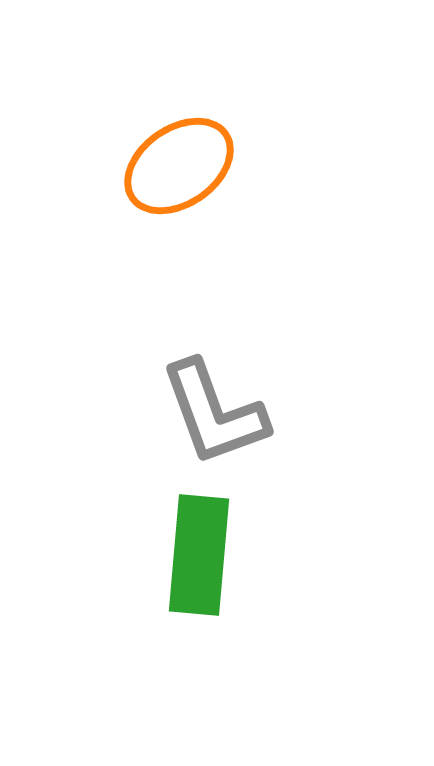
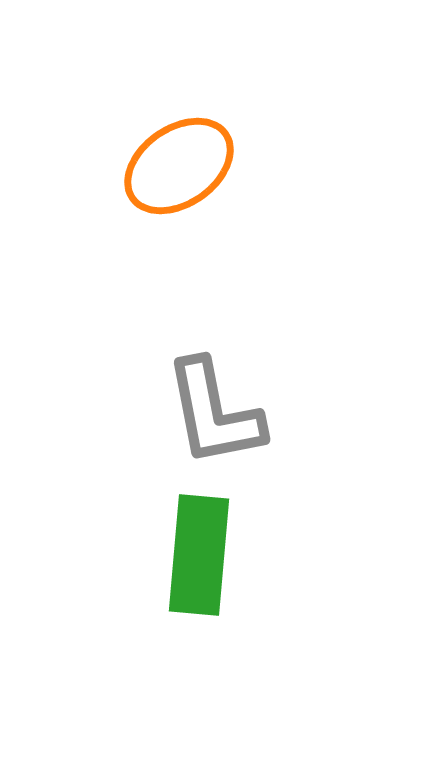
gray L-shape: rotated 9 degrees clockwise
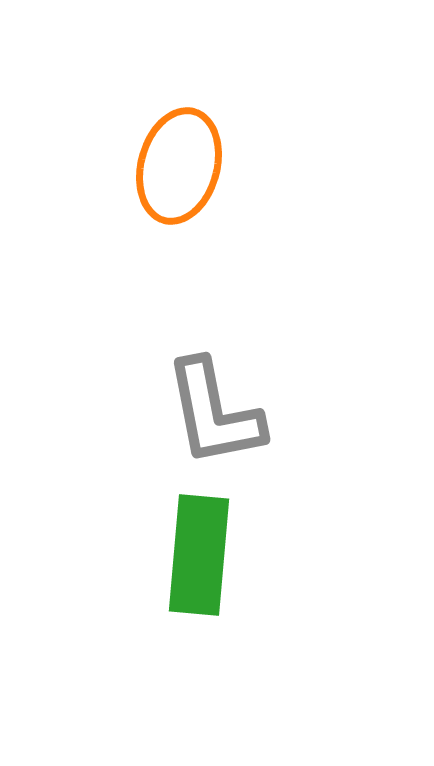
orange ellipse: rotated 40 degrees counterclockwise
